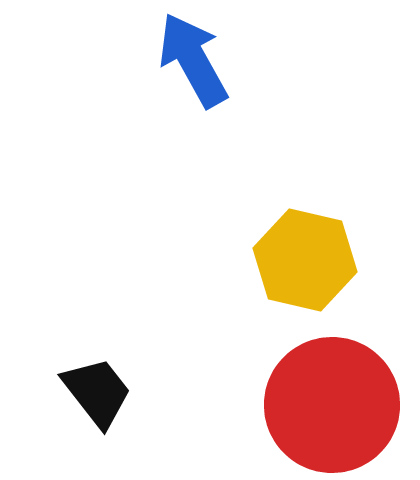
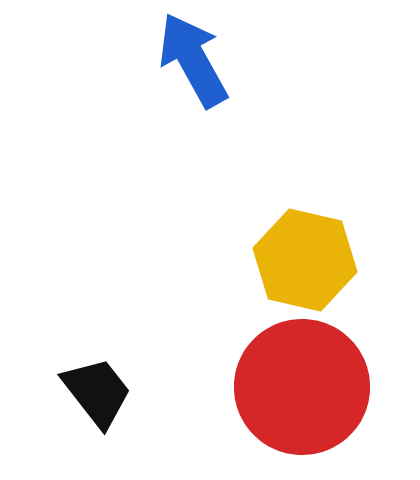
red circle: moved 30 px left, 18 px up
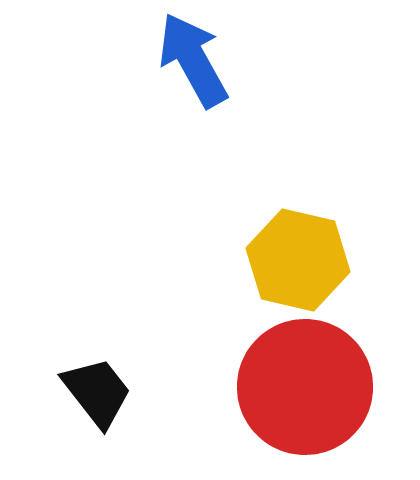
yellow hexagon: moved 7 px left
red circle: moved 3 px right
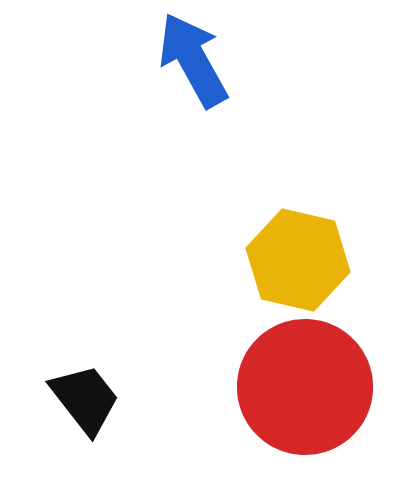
black trapezoid: moved 12 px left, 7 px down
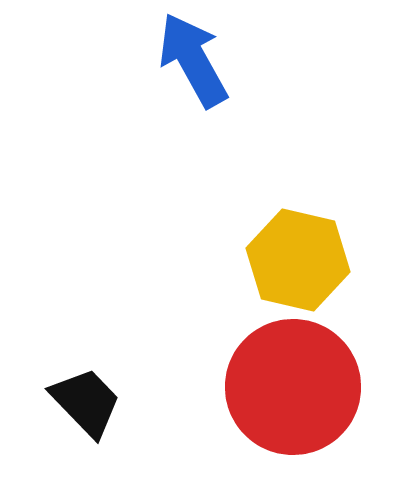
red circle: moved 12 px left
black trapezoid: moved 1 px right, 3 px down; rotated 6 degrees counterclockwise
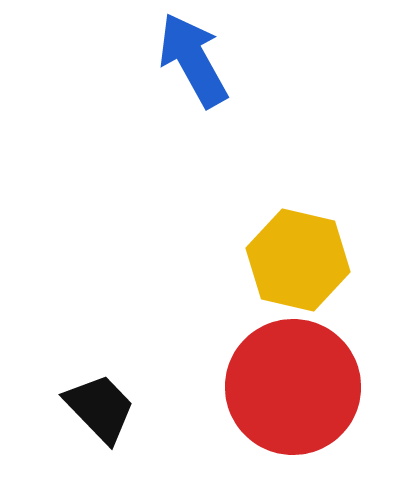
black trapezoid: moved 14 px right, 6 px down
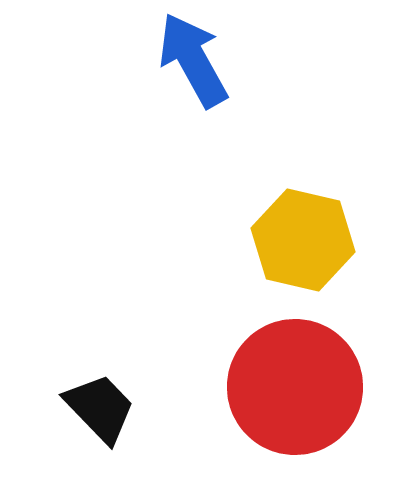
yellow hexagon: moved 5 px right, 20 px up
red circle: moved 2 px right
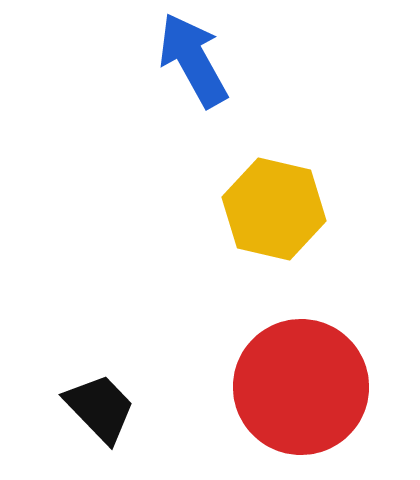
yellow hexagon: moved 29 px left, 31 px up
red circle: moved 6 px right
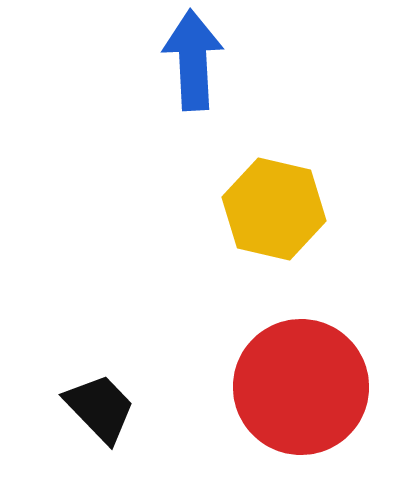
blue arrow: rotated 26 degrees clockwise
